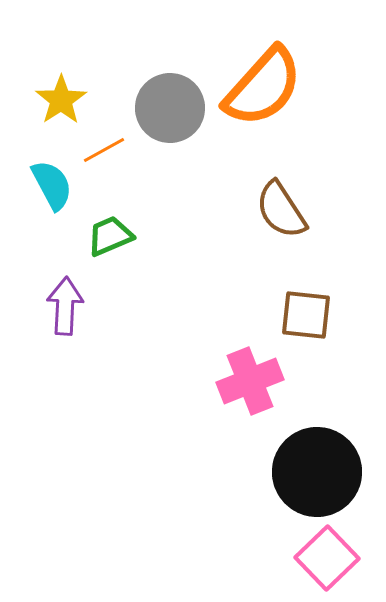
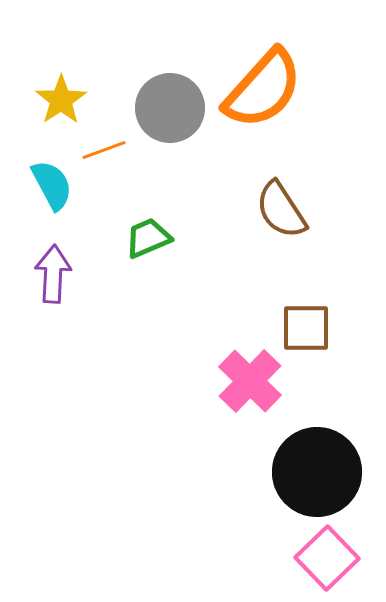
orange semicircle: moved 2 px down
orange line: rotated 9 degrees clockwise
green trapezoid: moved 38 px right, 2 px down
purple arrow: moved 12 px left, 32 px up
brown square: moved 13 px down; rotated 6 degrees counterclockwise
pink cross: rotated 24 degrees counterclockwise
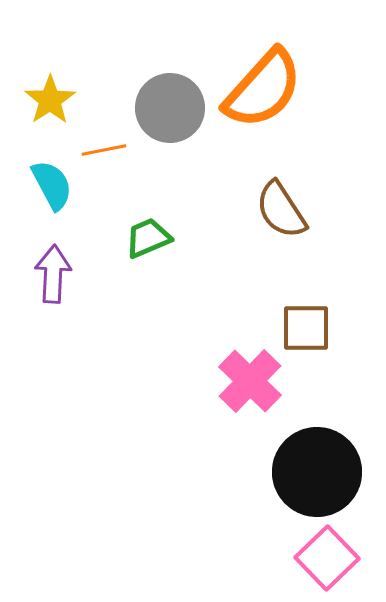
yellow star: moved 11 px left
orange line: rotated 9 degrees clockwise
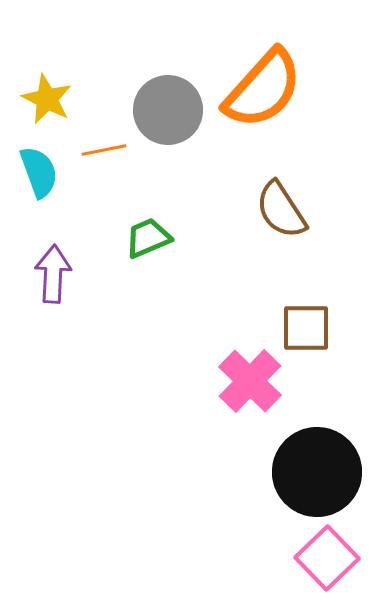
yellow star: moved 3 px left, 1 px up; rotated 12 degrees counterclockwise
gray circle: moved 2 px left, 2 px down
cyan semicircle: moved 13 px left, 13 px up; rotated 8 degrees clockwise
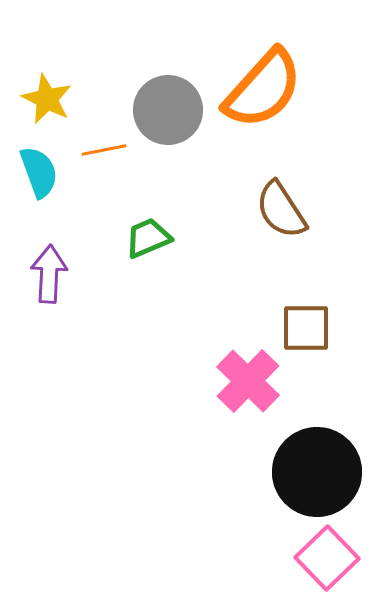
purple arrow: moved 4 px left
pink cross: moved 2 px left
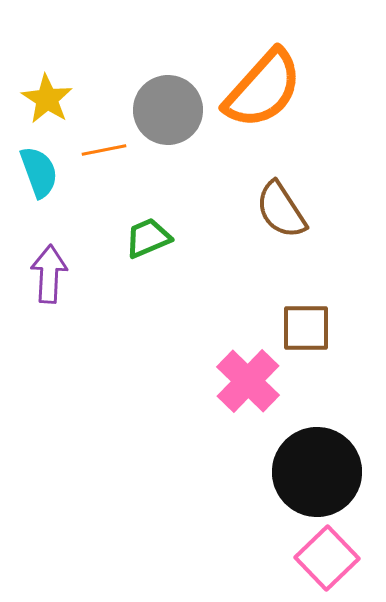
yellow star: rotated 6 degrees clockwise
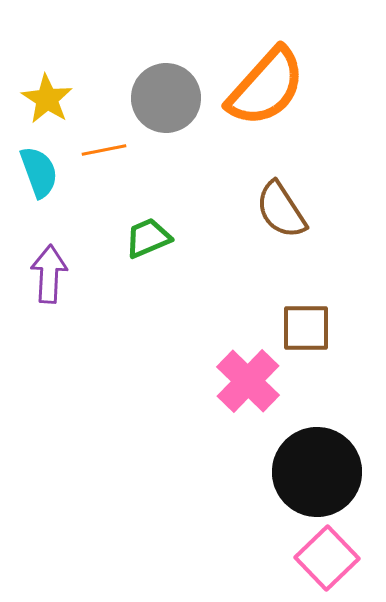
orange semicircle: moved 3 px right, 2 px up
gray circle: moved 2 px left, 12 px up
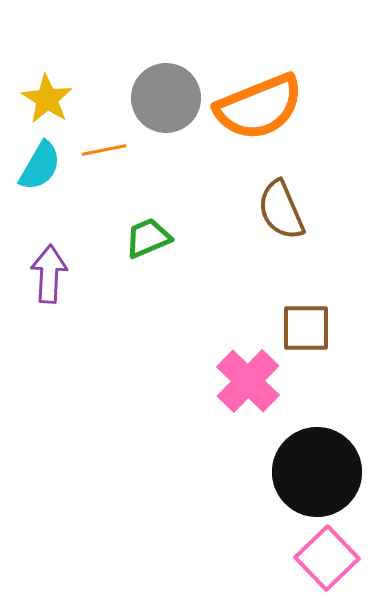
orange semicircle: moved 7 px left, 20 px down; rotated 26 degrees clockwise
cyan semicircle: moved 1 px right, 6 px up; rotated 50 degrees clockwise
brown semicircle: rotated 10 degrees clockwise
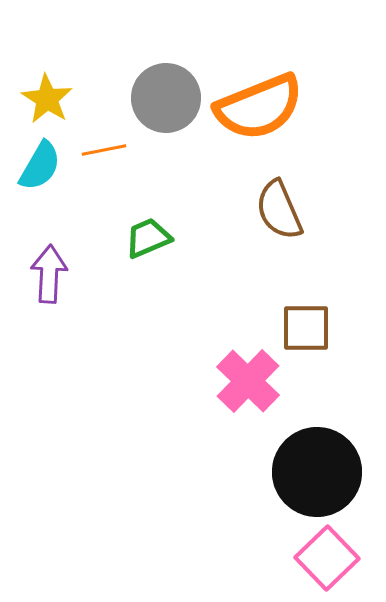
brown semicircle: moved 2 px left
